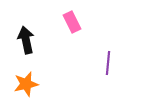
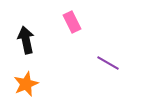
purple line: rotated 65 degrees counterclockwise
orange star: rotated 10 degrees counterclockwise
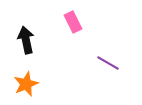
pink rectangle: moved 1 px right
